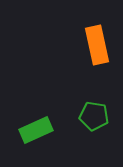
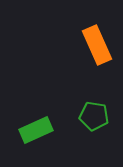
orange rectangle: rotated 12 degrees counterclockwise
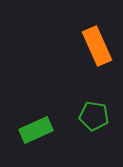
orange rectangle: moved 1 px down
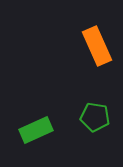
green pentagon: moved 1 px right, 1 px down
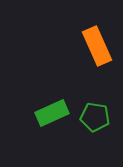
green rectangle: moved 16 px right, 17 px up
